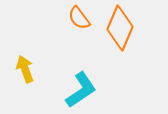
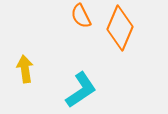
orange semicircle: moved 2 px right, 2 px up; rotated 10 degrees clockwise
yellow arrow: rotated 12 degrees clockwise
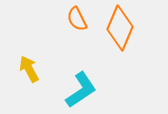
orange semicircle: moved 4 px left, 3 px down
yellow arrow: moved 4 px right; rotated 20 degrees counterclockwise
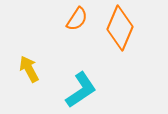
orange semicircle: rotated 120 degrees counterclockwise
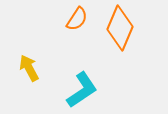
yellow arrow: moved 1 px up
cyan L-shape: moved 1 px right
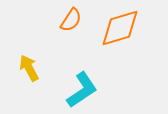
orange semicircle: moved 6 px left, 1 px down
orange diamond: rotated 51 degrees clockwise
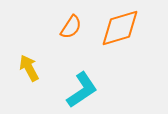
orange semicircle: moved 7 px down
